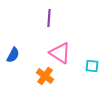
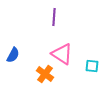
purple line: moved 5 px right, 1 px up
pink triangle: moved 2 px right, 1 px down
orange cross: moved 2 px up
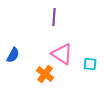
cyan square: moved 2 px left, 2 px up
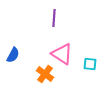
purple line: moved 1 px down
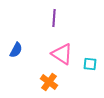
blue semicircle: moved 3 px right, 5 px up
orange cross: moved 4 px right, 8 px down
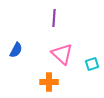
pink triangle: rotated 10 degrees clockwise
cyan square: moved 2 px right; rotated 24 degrees counterclockwise
orange cross: rotated 36 degrees counterclockwise
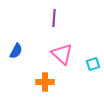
blue semicircle: moved 1 px down
cyan square: moved 1 px right
orange cross: moved 4 px left
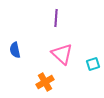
purple line: moved 2 px right
blue semicircle: moved 1 px left, 1 px up; rotated 140 degrees clockwise
orange cross: rotated 30 degrees counterclockwise
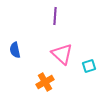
purple line: moved 1 px left, 2 px up
cyan square: moved 4 px left, 2 px down
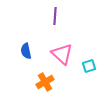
blue semicircle: moved 11 px right, 1 px down
